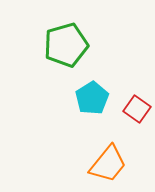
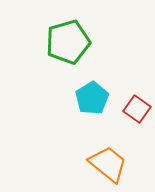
green pentagon: moved 2 px right, 3 px up
orange trapezoid: rotated 90 degrees counterclockwise
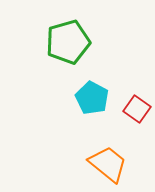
cyan pentagon: rotated 12 degrees counterclockwise
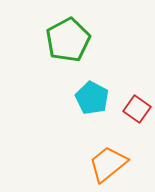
green pentagon: moved 2 px up; rotated 12 degrees counterclockwise
orange trapezoid: rotated 78 degrees counterclockwise
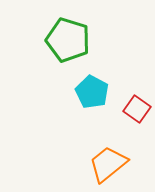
green pentagon: rotated 27 degrees counterclockwise
cyan pentagon: moved 6 px up
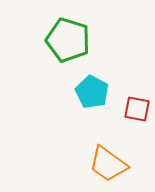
red square: rotated 24 degrees counterclockwise
orange trapezoid: rotated 105 degrees counterclockwise
